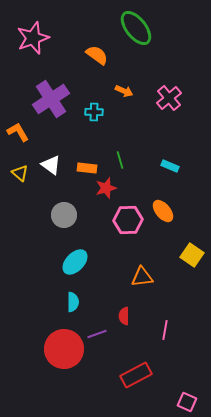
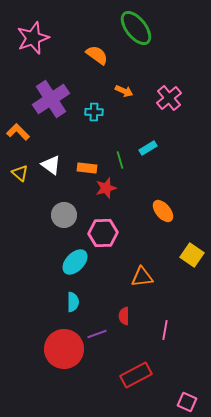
orange L-shape: rotated 15 degrees counterclockwise
cyan rectangle: moved 22 px left, 18 px up; rotated 54 degrees counterclockwise
pink hexagon: moved 25 px left, 13 px down
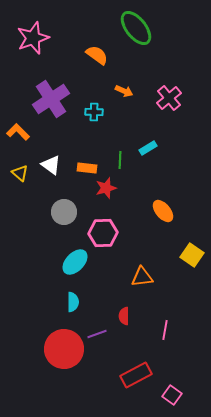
green line: rotated 18 degrees clockwise
gray circle: moved 3 px up
pink square: moved 15 px left, 7 px up; rotated 12 degrees clockwise
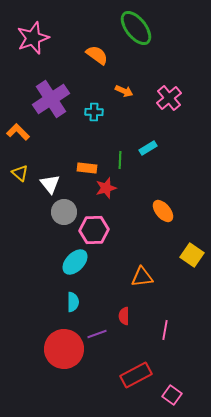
white triangle: moved 1 px left, 19 px down; rotated 15 degrees clockwise
pink hexagon: moved 9 px left, 3 px up
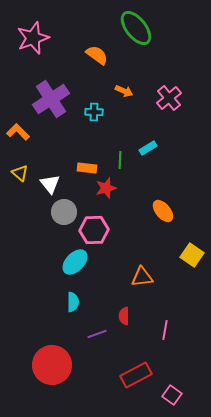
red circle: moved 12 px left, 16 px down
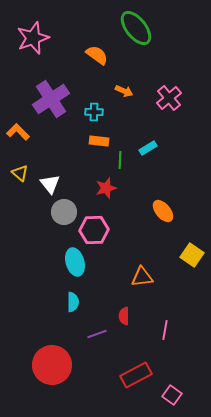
orange rectangle: moved 12 px right, 27 px up
cyan ellipse: rotated 60 degrees counterclockwise
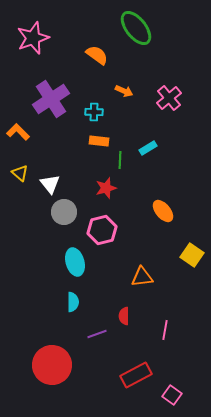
pink hexagon: moved 8 px right; rotated 12 degrees counterclockwise
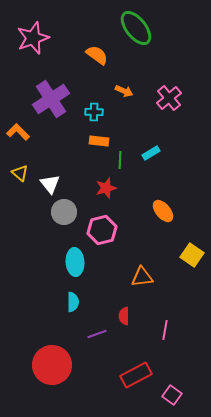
cyan rectangle: moved 3 px right, 5 px down
cyan ellipse: rotated 12 degrees clockwise
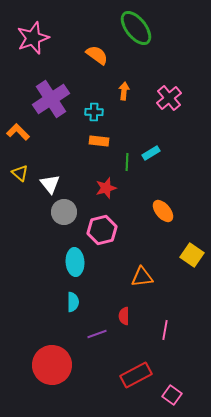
orange arrow: rotated 108 degrees counterclockwise
green line: moved 7 px right, 2 px down
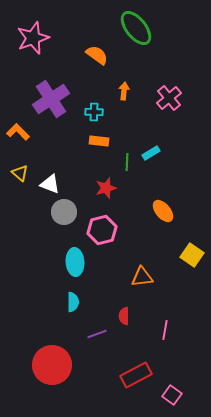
white triangle: rotated 30 degrees counterclockwise
